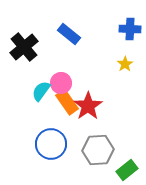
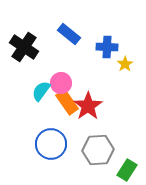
blue cross: moved 23 px left, 18 px down
black cross: rotated 16 degrees counterclockwise
green rectangle: rotated 20 degrees counterclockwise
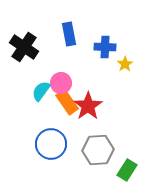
blue rectangle: rotated 40 degrees clockwise
blue cross: moved 2 px left
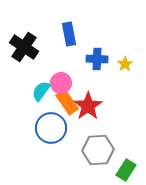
blue cross: moved 8 px left, 12 px down
blue circle: moved 16 px up
green rectangle: moved 1 px left
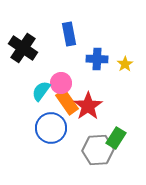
black cross: moved 1 px left, 1 px down
green rectangle: moved 10 px left, 32 px up
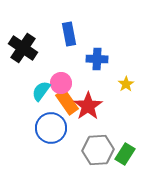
yellow star: moved 1 px right, 20 px down
green rectangle: moved 9 px right, 16 px down
